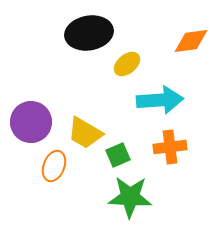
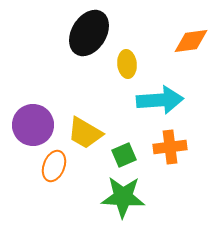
black ellipse: rotated 48 degrees counterclockwise
yellow ellipse: rotated 56 degrees counterclockwise
purple circle: moved 2 px right, 3 px down
green square: moved 6 px right
green star: moved 7 px left
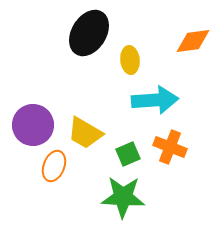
orange diamond: moved 2 px right
yellow ellipse: moved 3 px right, 4 px up
cyan arrow: moved 5 px left
orange cross: rotated 28 degrees clockwise
green square: moved 4 px right, 1 px up
